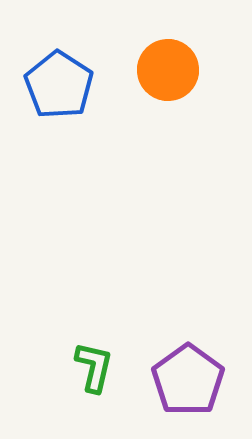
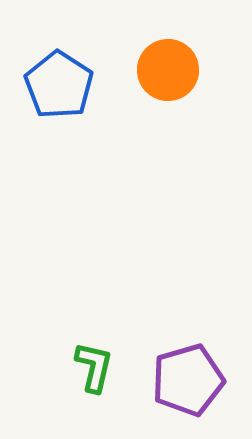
purple pentagon: rotated 20 degrees clockwise
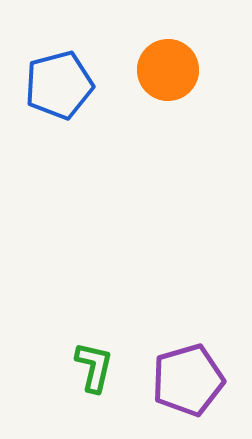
blue pentagon: rotated 24 degrees clockwise
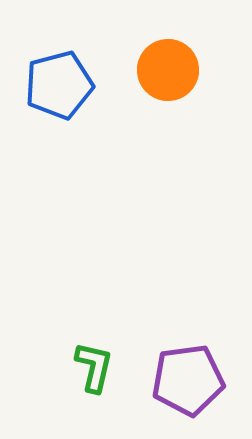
purple pentagon: rotated 8 degrees clockwise
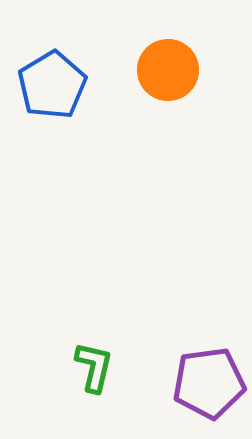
blue pentagon: moved 7 px left; rotated 16 degrees counterclockwise
purple pentagon: moved 21 px right, 3 px down
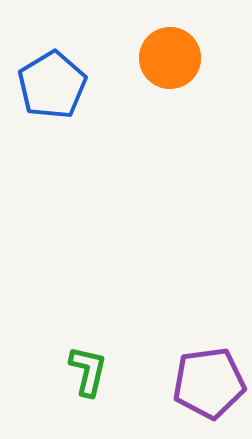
orange circle: moved 2 px right, 12 px up
green L-shape: moved 6 px left, 4 px down
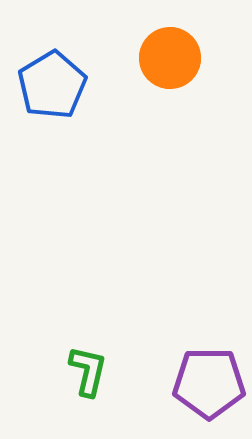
purple pentagon: rotated 8 degrees clockwise
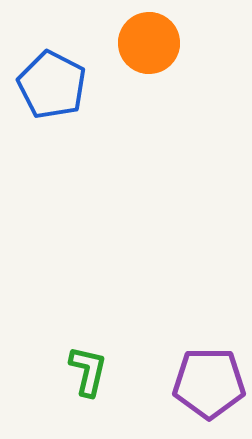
orange circle: moved 21 px left, 15 px up
blue pentagon: rotated 14 degrees counterclockwise
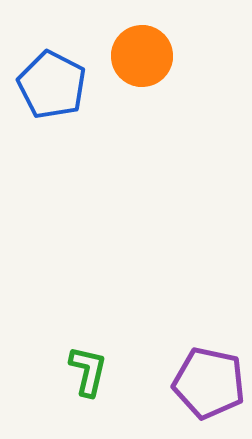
orange circle: moved 7 px left, 13 px down
purple pentagon: rotated 12 degrees clockwise
